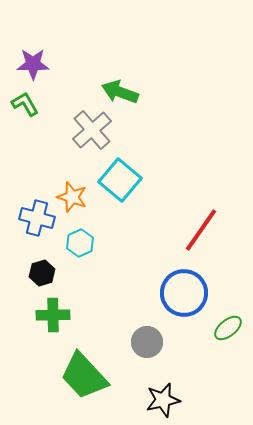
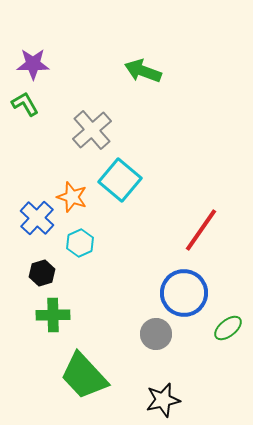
green arrow: moved 23 px right, 21 px up
blue cross: rotated 28 degrees clockwise
gray circle: moved 9 px right, 8 px up
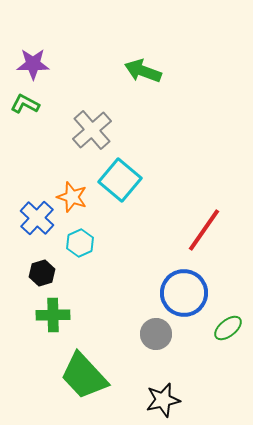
green L-shape: rotated 32 degrees counterclockwise
red line: moved 3 px right
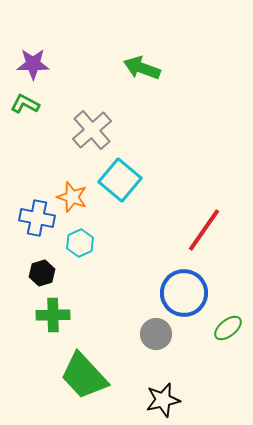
green arrow: moved 1 px left, 3 px up
blue cross: rotated 32 degrees counterclockwise
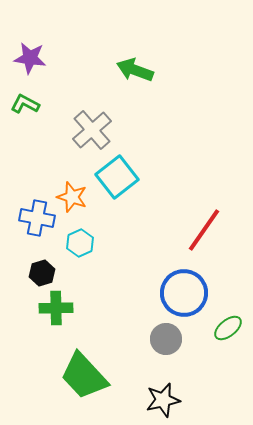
purple star: moved 3 px left, 6 px up; rotated 8 degrees clockwise
green arrow: moved 7 px left, 2 px down
cyan square: moved 3 px left, 3 px up; rotated 12 degrees clockwise
green cross: moved 3 px right, 7 px up
gray circle: moved 10 px right, 5 px down
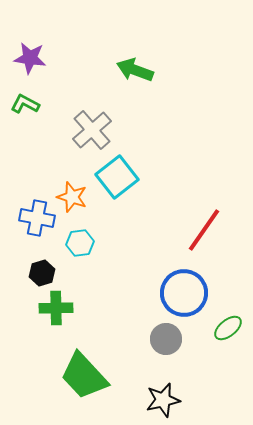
cyan hexagon: rotated 16 degrees clockwise
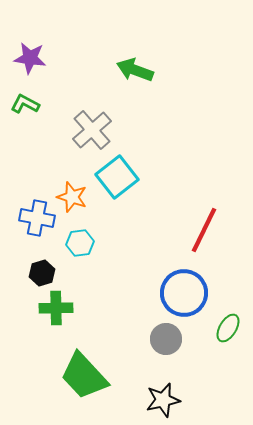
red line: rotated 9 degrees counterclockwise
green ellipse: rotated 20 degrees counterclockwise
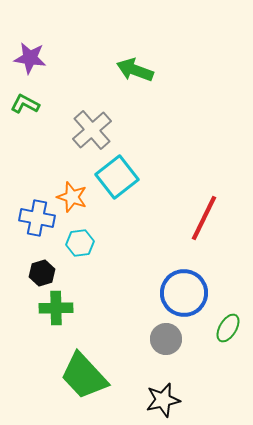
red line: moved 12 px up
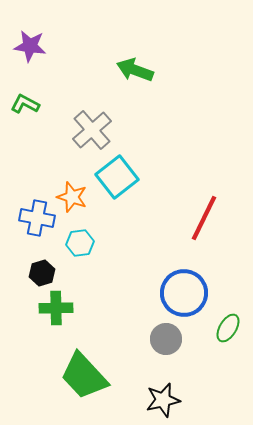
purple star: moved 12 px up
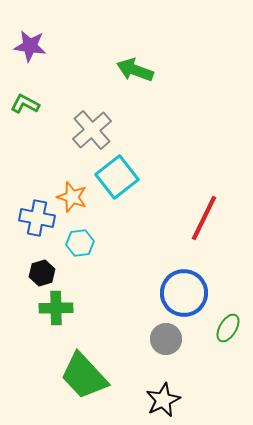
black star: rotated 12 degrees counterclockwise
